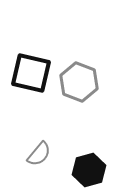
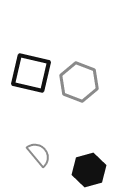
gray semicircle: rotated 80 degrees counterclockwise
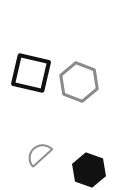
gray semicircle: rotated 92 degrees counterclockwise
black hexagon: rotated 24 degrees counterclockwise
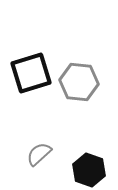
black square: rotated 30 degrees counterclockwise
gray hexagon: rotated 15 degrees counterclockwise
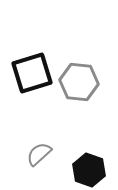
black square: moved 1 px right
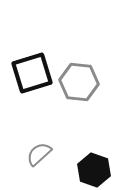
black hexagon: moved 5 px right
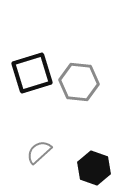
gray semicircle: moved 2 px up
black hexagon: moved 2 px up
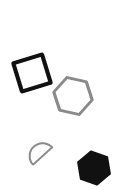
gray hexagon: moved 6 px left, 14 px down; rotated 6 degrees clockwise
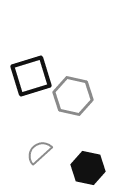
black square: moved 1 px left, 3 px down
black hexagon: moved 6 px left; rotated 8 degrees counterclockwise
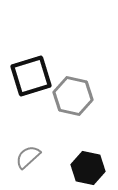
gray semicircle: moved 11 px left, 5 px down
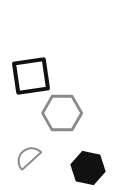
black square: rotated 9 degrees clockwise
gray hexagon: moved 11 px left, 17 px down; rotated 12 degrees counterclockwise
